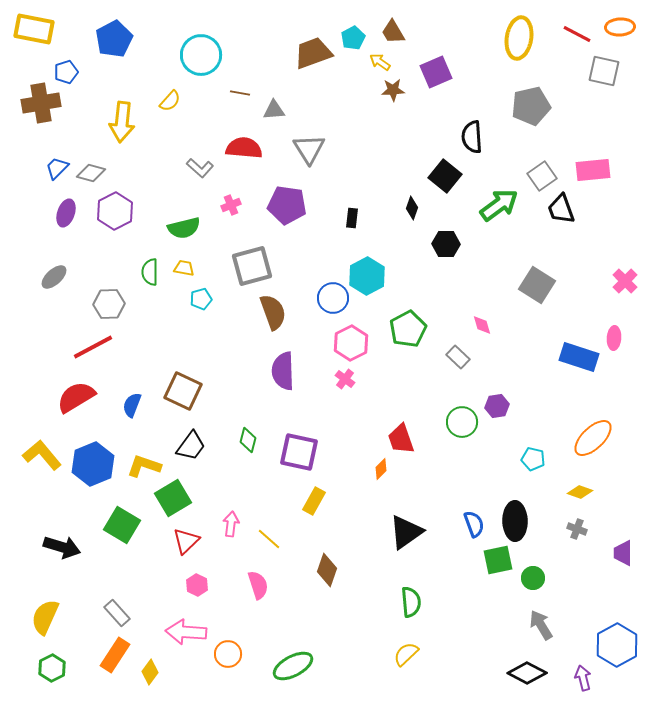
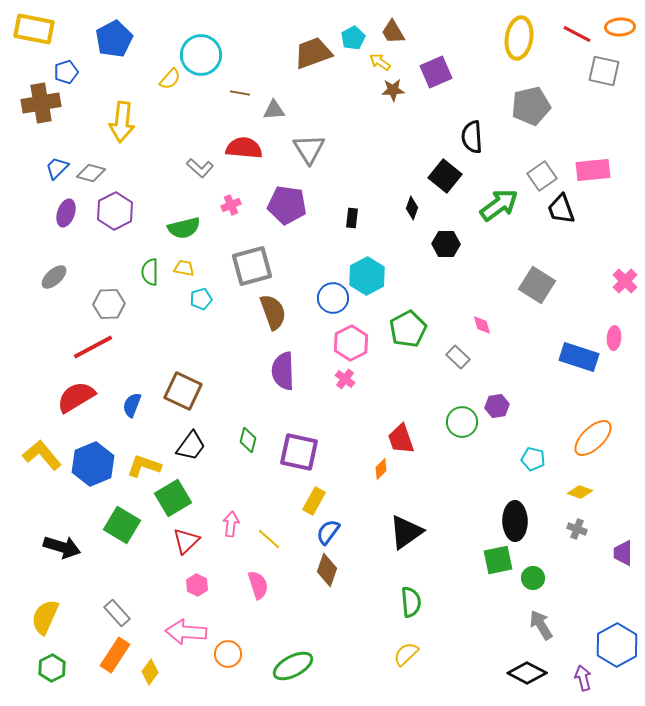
yellow semicircle at (170, 101): moved 22 px up
blue semicircle at (474, 524): moved 146 px left, 8 px down; rotated 124 degrees counterclockwise
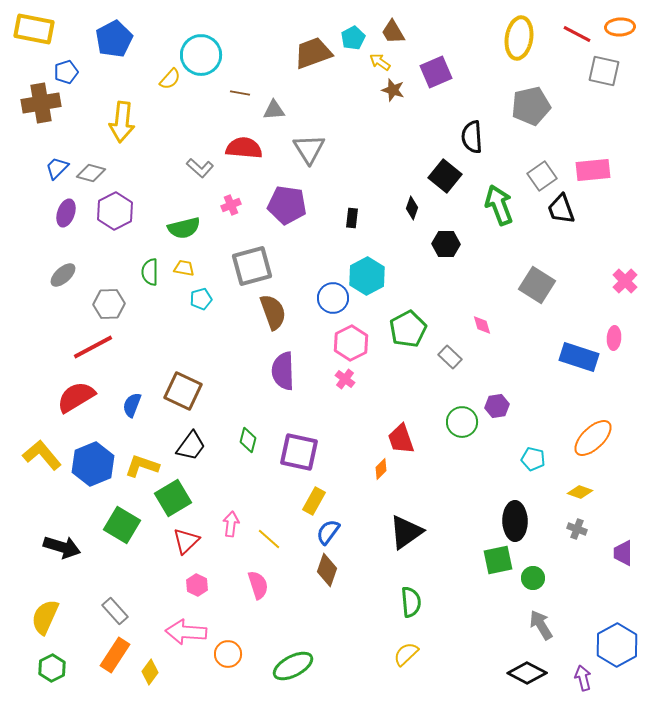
brown star at (393, 90): rotated 20 degrees clockwise
green arrow at (499, 205): rotated 75 degrees counterclockwise
gray ellipse at (54, 277): moved 9 px right, 2 px up
gray rectangle at (458, 357): moved 8 px left
yellow L-shape at (144, 466): moved 2 px left
gray rectangle at (117, 613): moved 2 px left, 2 px up
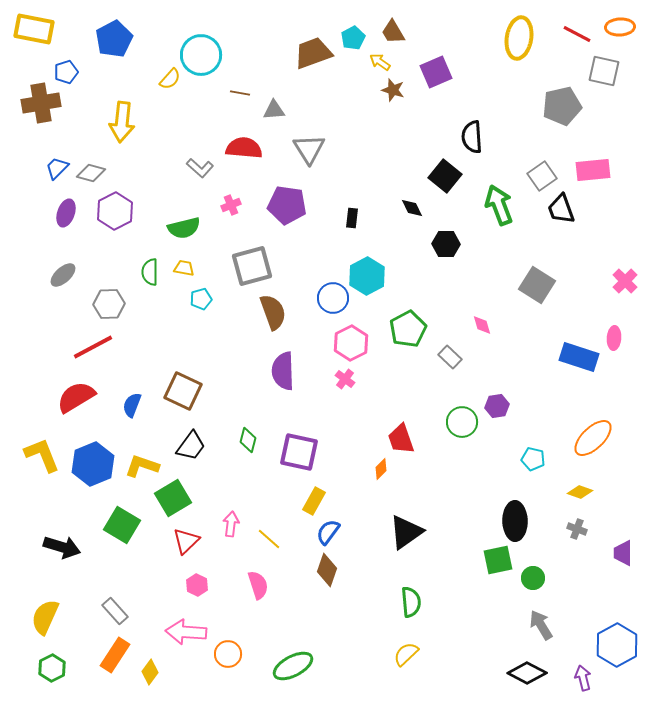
gray pentagon at (531, 106): moved 31 px right
black diamond at (412, 208): rotated 45 degrees counterclockwise
yellow L-shape at (42, 455): rotated 18 degrees clockwise
